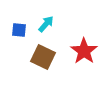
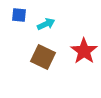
cyan arrow: rotated 24 degrees clockwise
blue square: moved 15 px up
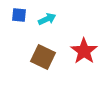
cyan arrow: moved 1 px right, 5 px up
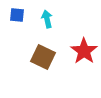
blue square: moved 2 px left
cyan arrow: rotated 78 degrees counterclockwise
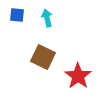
cyan arrow: moved 1 px up
red star: moved 6 px left, 25 px down
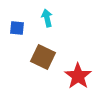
blue square: moved 13 px down
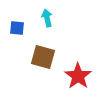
brown square: rotated 10 degrees counterclockwise
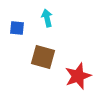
red star: rotated 16 degrees clockwise
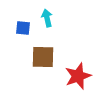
blue square: moved 6 px right
brown square: rotated 15 degrees counterclockwise
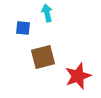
cyan arrow: moved 5 px up
brown square: rotated 15 degrees counterclockwise
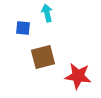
red star: rotated 28 degrees clockwise
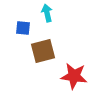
brown square: moved 6 px up
red star: moved 4 px left
